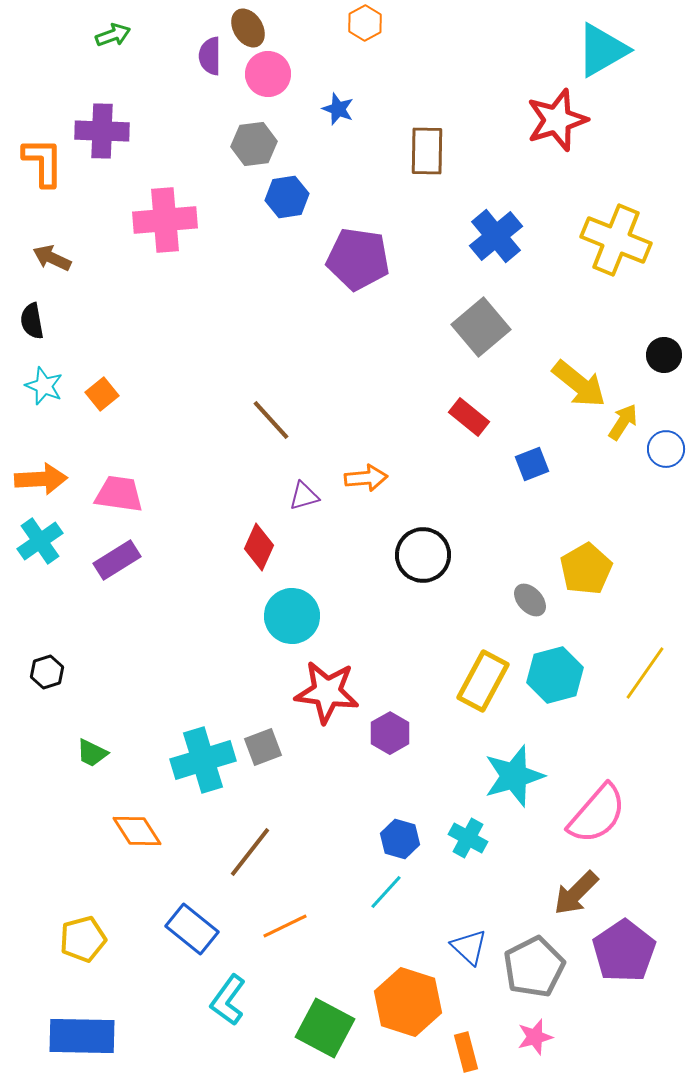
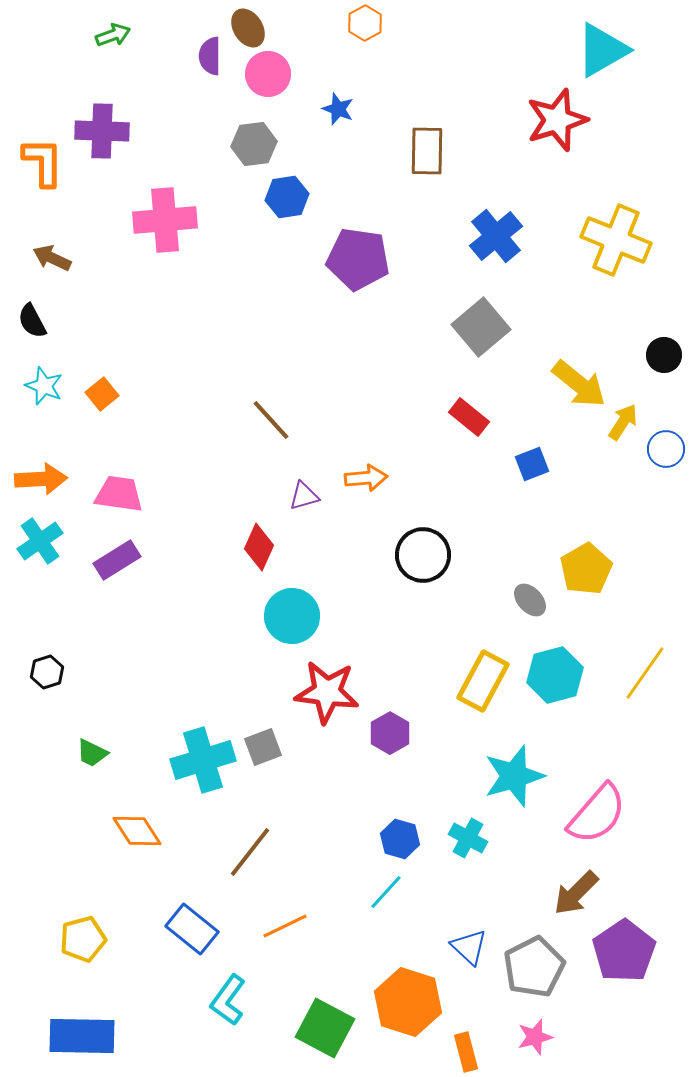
black semicircle at (32, 321): rotated 18 degrees counterclockwise
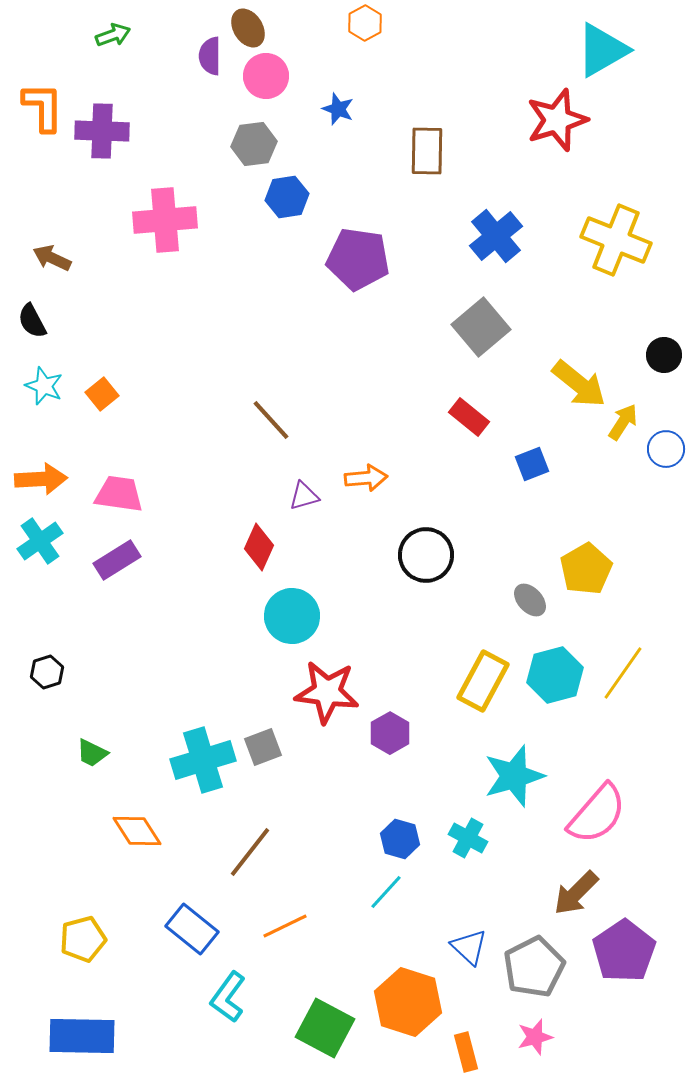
pink circle at (268, 74): moved 2 px left, 2 px down
orange L-shape at (43, 162): moved 55 px up
black circle at (423, 555): moved 3 px right
yellow line at (645, 673): moved 22 px left
cyan L-shape at (228, 1000): moved 3 px up
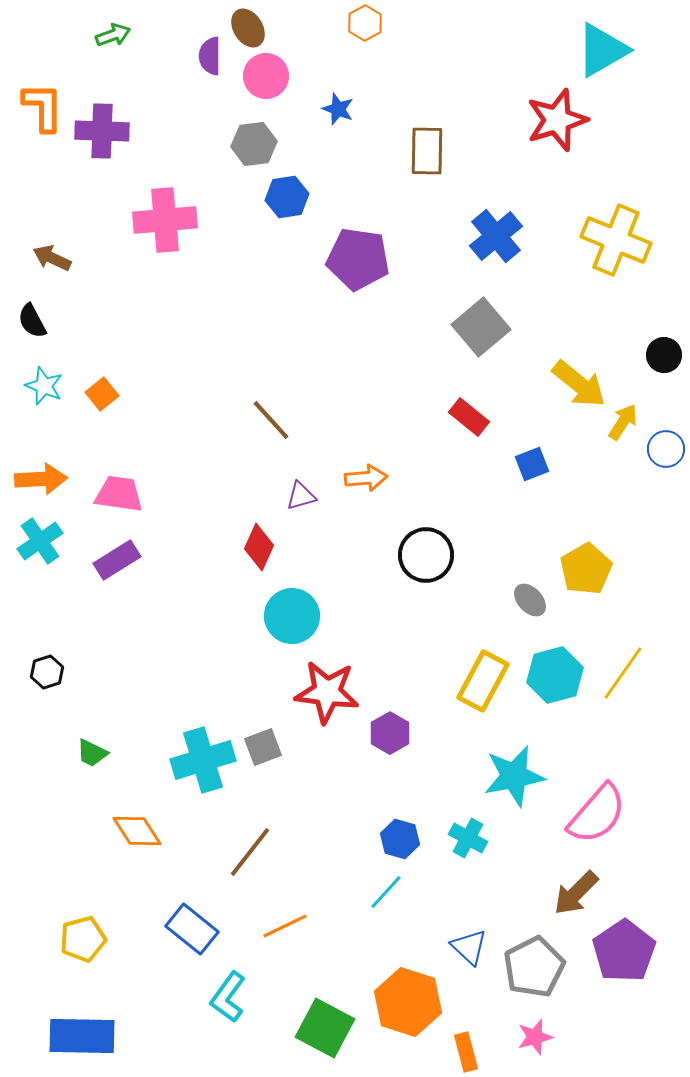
purple triangle at (304, 496): moved 3 px left
cyan star at (514, 776): rotated 6 degrees clockwise
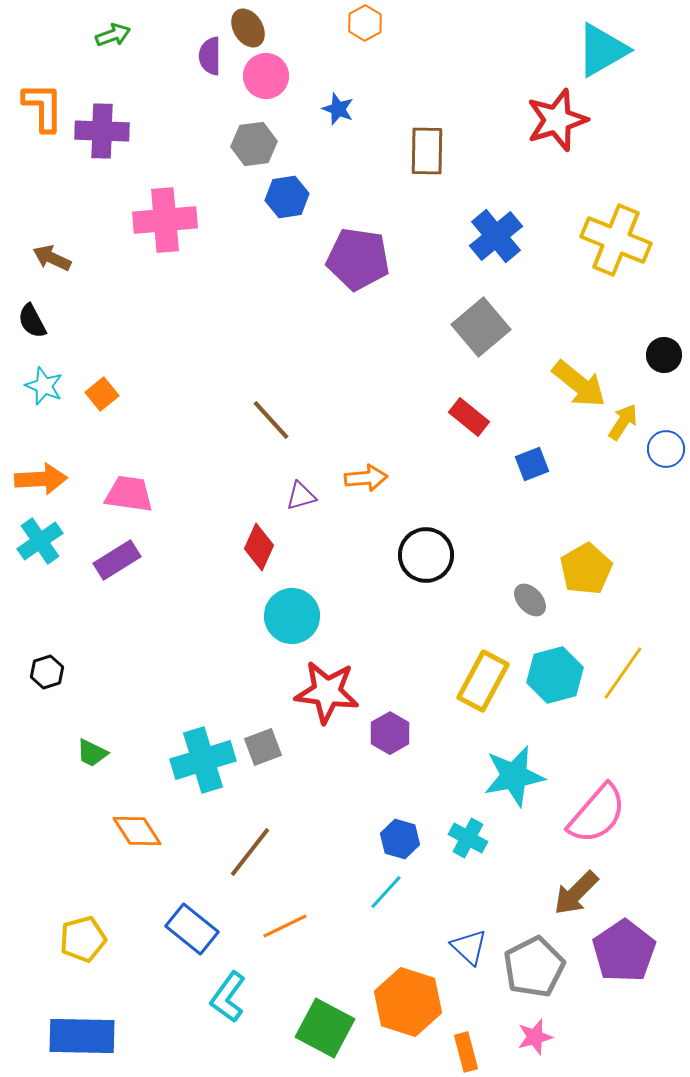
pink trapezoid at (119, 494): moved 10 px right
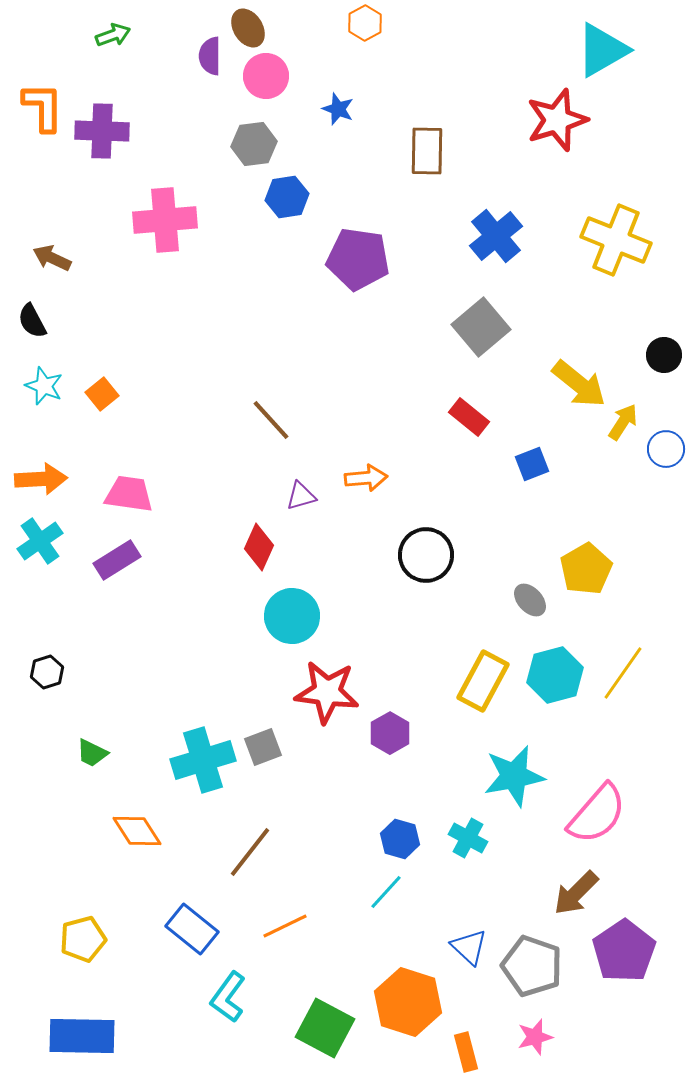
gray pentagon at (534, 967): moved 2 px left, 1 px up; rotated 26 degrees counterclockwise
